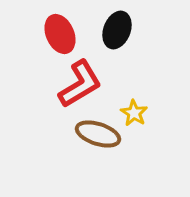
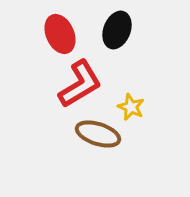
yellow star: moved 3 px left, 6 px up; rotated 8 degrees counterclockwise
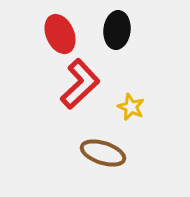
black ellipse: rotated 15 degrees counterclockwise
red L-shape: rotated 12 degrees counterclockwise
brown ellipse: moved 5 px right, 19 px down
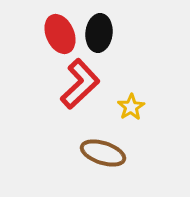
black ellipse: moved 18 px left, 3 px down
yellow star: rotated 16 degrees clockwise
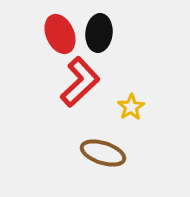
red L-shape: moved 2 px up
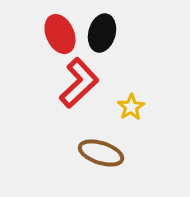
black ellipse: moved 3 px right; rotated 9 degrees clockwise
red L-shape: moved 1 px left, 1 px down
brown ellipse: moved 2 px left
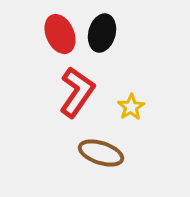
red L-shape: moved 2 px left, 9 px down; rotated 12 degrees counterclockwise
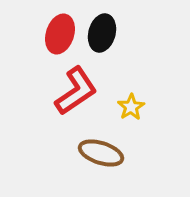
red ellipse: rotated 42 degrees clockwise
red L-shape: moved 1 px left, 1 px up; rotated 21 degrees clockwise
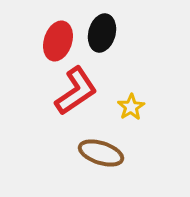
red ellipse: moved 2 px left, 7 px down
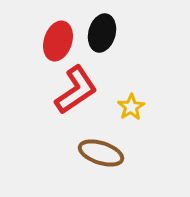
red L-shape: moved 1 px up
